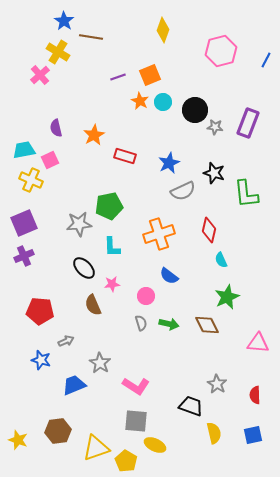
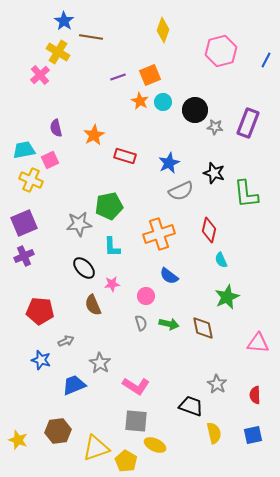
gray semicircle at (183, 191): moved 2 px left
brown diamond at (207, 325): moved 4 px left, 3 px down; rotated 15 degrees clockwise
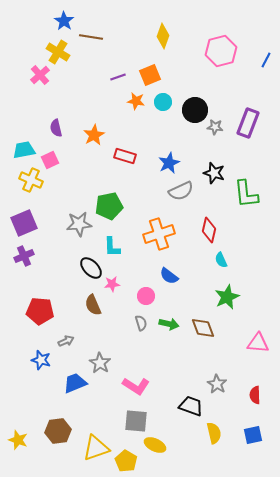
yellow diamond at (163, 30): moved 6 px down
orange star at (140, 101): moved 4 px left; rotated 18 degrees counterclockwise
black ellipse at (84, 268): moved 7 px right
brown diamond at (203, 328): rotated 10 degrees counterclockwise
blue trapezoid at (74, 385): moved 1 px right, 2 px up
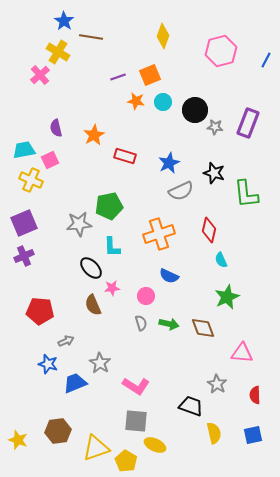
blue semicircle at (169, 276): rotated 12 degrees counterclockwise
pink star at (112, 284): moved 4 px down
pink triangle at (258, 343): moved 16 px left, 10 px down
blue star at (41, 360): moved 7 px right, 4 px down
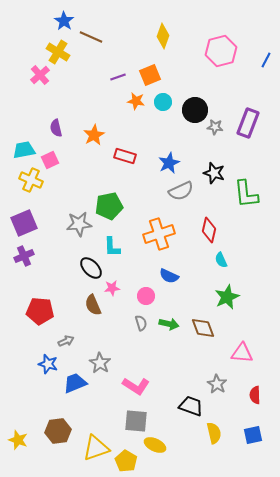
brown line at (91, 37): rotated 15 degrees clockwise
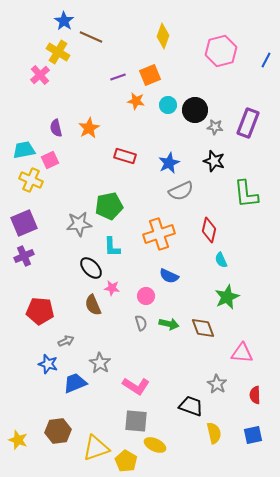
cyan circle at (163, 102): moved 5 px right, 3 px down
orange star at (94, 135): moved 5 px left, 7 px up
black star at (214, 173): moved 12 px up
pink star at (112, 288): rotated 14 degrees clockwise
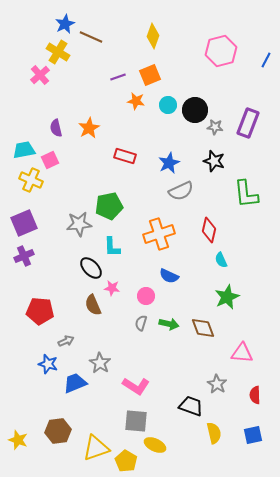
blue star at (64, 21): moved 1 px right, 3 px down; rotated 12 degrees clockwise
yellow diamond at (163, 36): moved 10 px left
gray semicircle at (141, 323): rotated 147 degrees counterclockwise
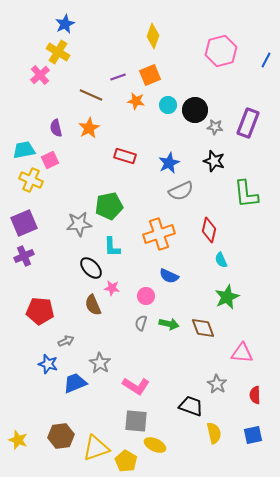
brown line at (91, 37): moved 58 px down
brown hexagon at (58, 431): moved 3 px right, 5 px down
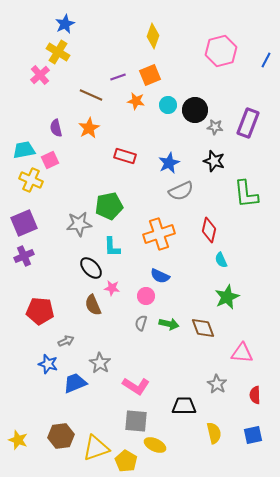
blue semicircle at (169, 276): moved 9 px left
black trapezoid at (191, 406): moved 7 px left; rotated 20 degrees counterclockwise
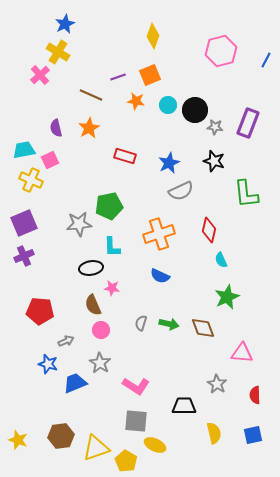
black ellipse at (91, 268): rotated 55 degrees counterclockwise
pink circle at (146, 296): moved 45 px left, 34 px down
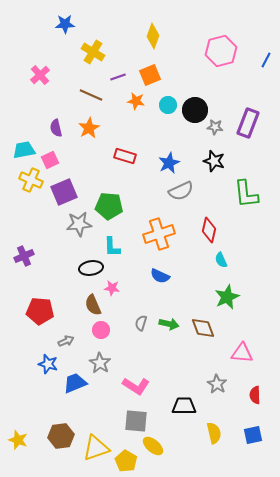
blue star at (65, 24): rotated 24 degrees clockwise
yellow cross at (58, 52): moved 35 px right
green pentagon at (109, 206): rotated 16 degrees clockwise
purple square at (24, 223): moved 40 px right, 31 px up
yellow ellipse at (155, 445): moved 2 px left, 1 px down; rotated 15 degrees clockwise
